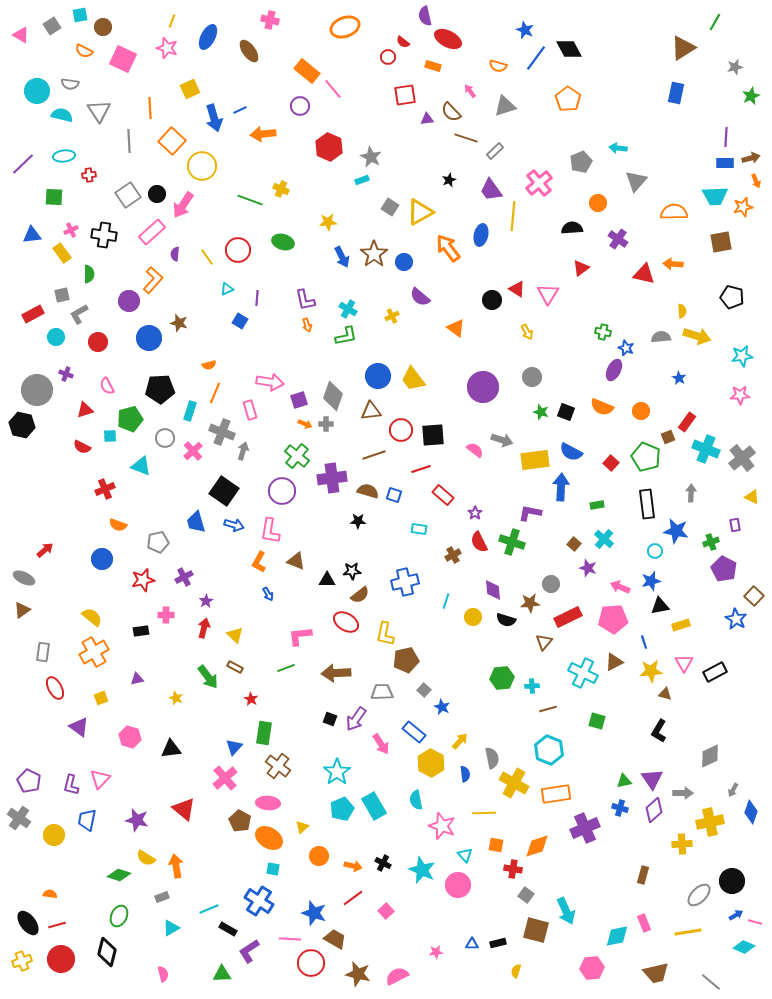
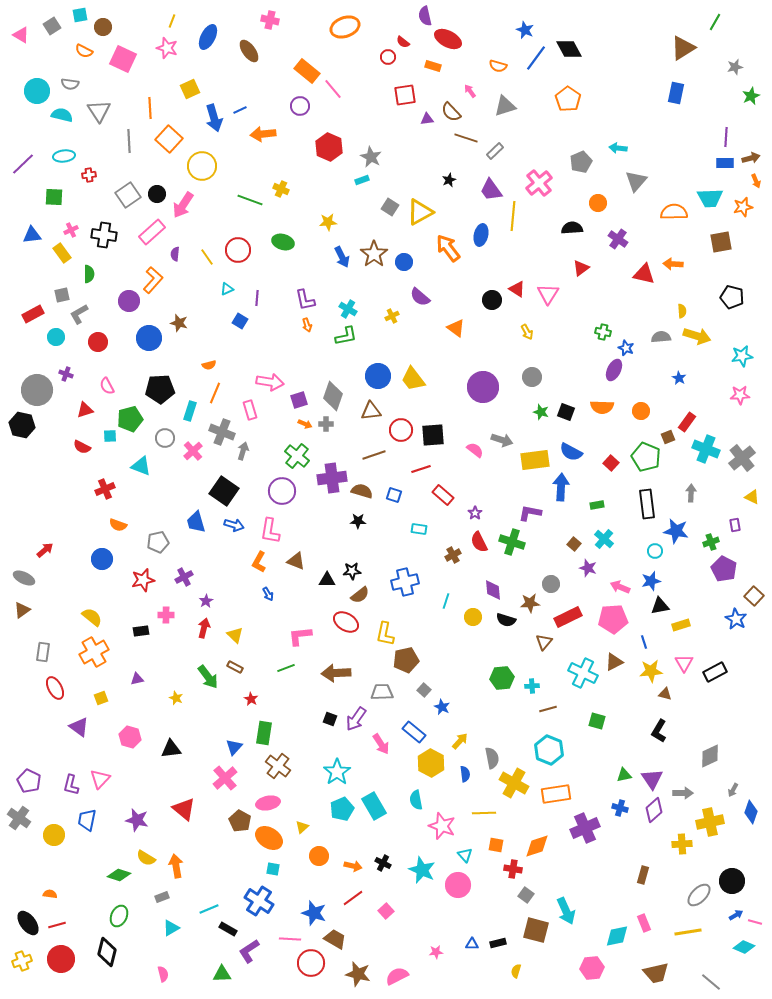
orange square at (172, 141): moved 3 px left, 2 px up
cyan trapezoid at (715, 196): moved 5 px left, 2 px down
orange semicircle at (602, 407): rotated 20 degrees counterclockwise
brown semicircle at (368, 491): moved 6 px left
green triangle at (624, 781): moved 6 px up
pink ellipse at (268, 803): rotated 15 degrees counterclockwise
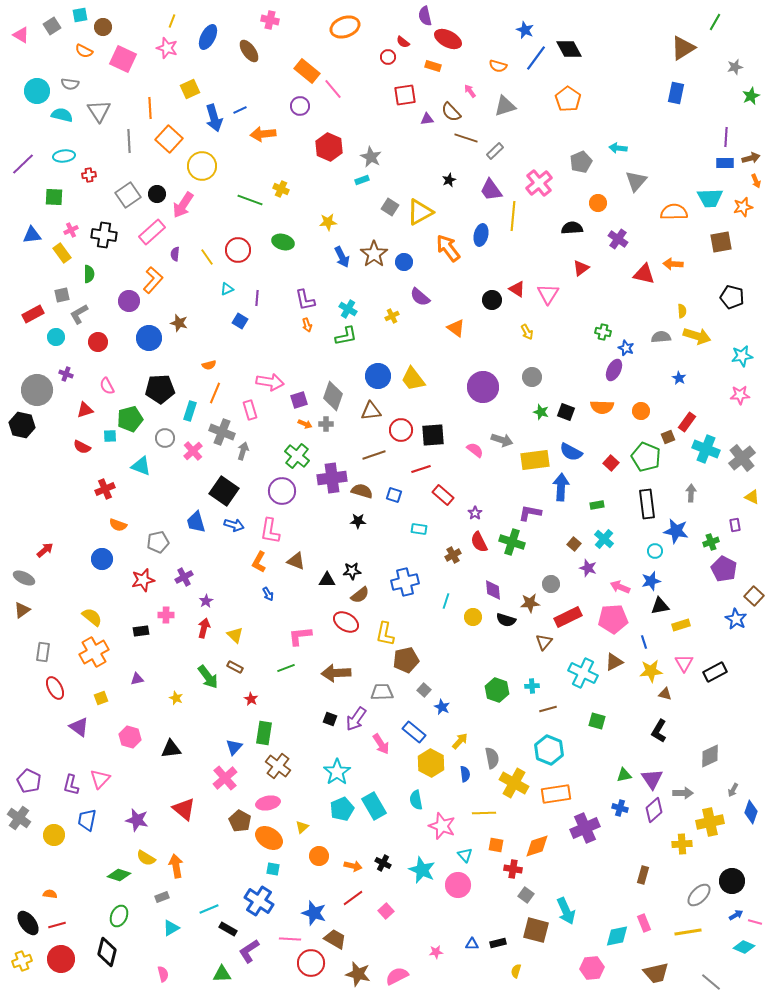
green hexagon at (502, 678): moved 5 px left, 12 px down; rotated 25 degrees clockwise
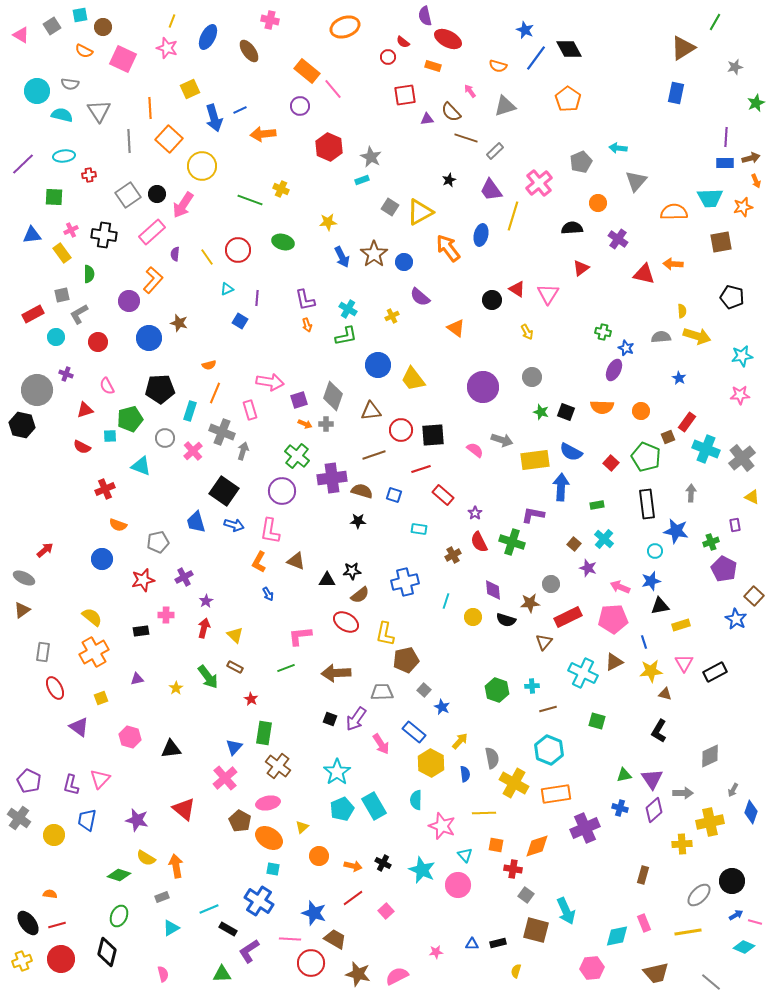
green star at (751, 96): moved 5 px right, 7 px down
yellow line at (513, 216): rotated 12 degrees clockwise
blue circle at (378, 376): moved 11 px up
purple L-shape at (530, 513): moved 3 px right, 2 px down
yellow star at (176, 698): moved 10 px up; rotated 16 degrees clockwise
cyan semicircle at (416, 800): rotated 12 degrees clockwise
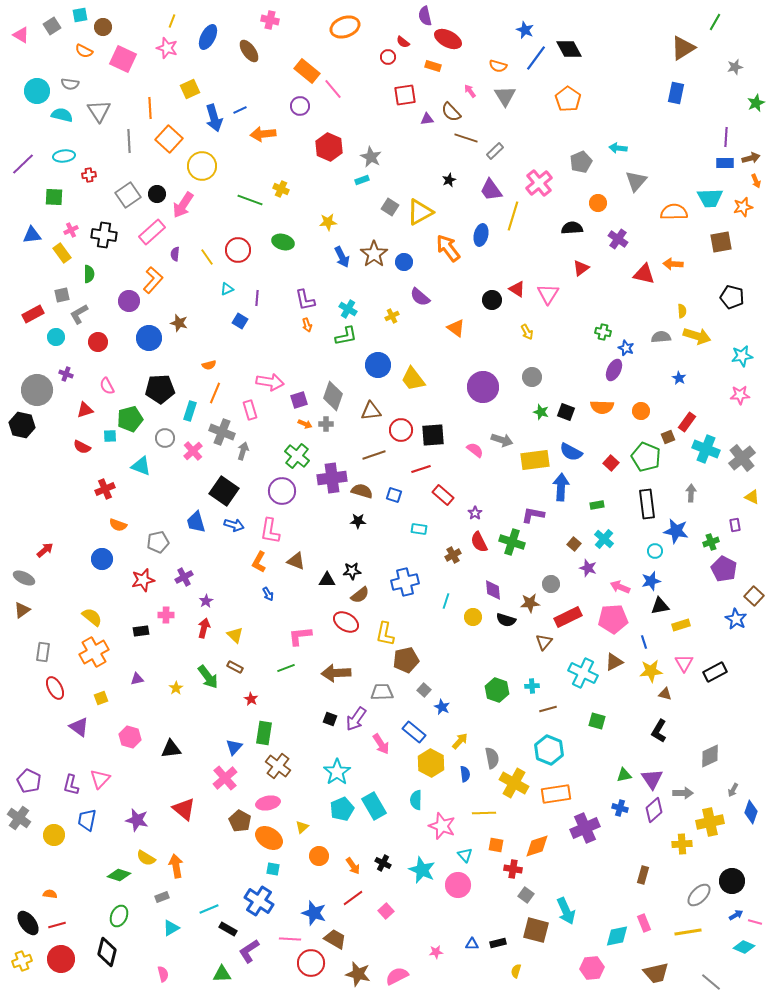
gray triangle at (505, 106): moved 10 px up; rotated 45 degrees counterclockwise
orange arrow at (353, 866): rotated 42 degrees clockwise
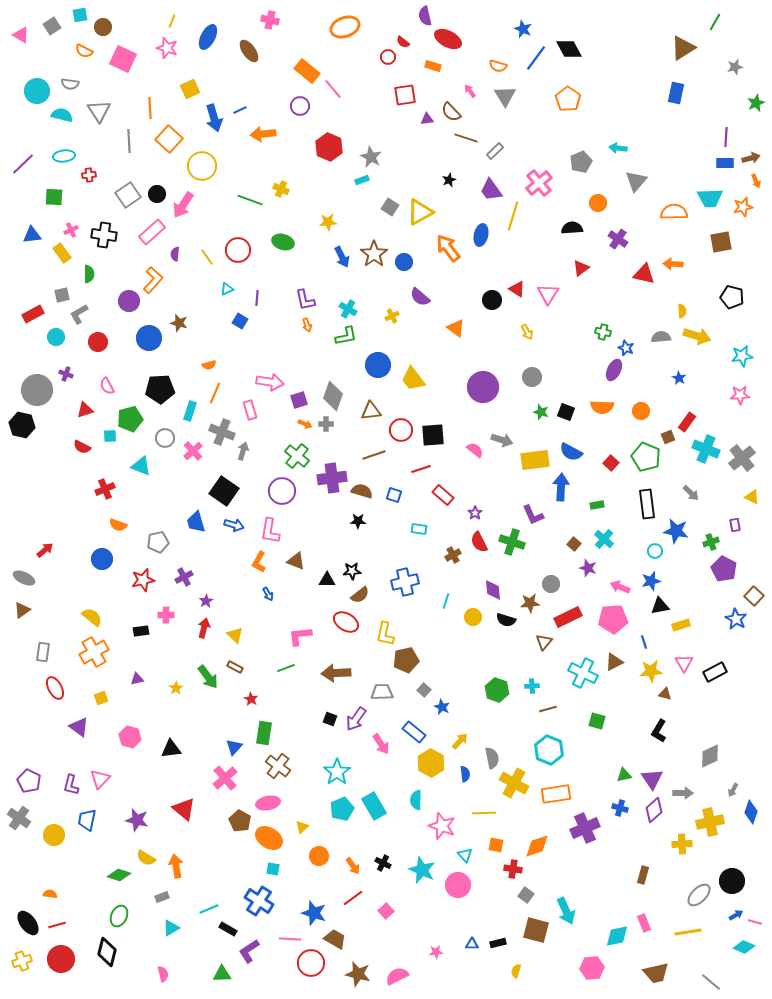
blue star at (525, 30): moved 2 px left, 1 px up
gray arrow at (691, 493): rotated 132 degrees clockwise
purple L-shape at (533, 515): rotated 125 degrees counterclockwise
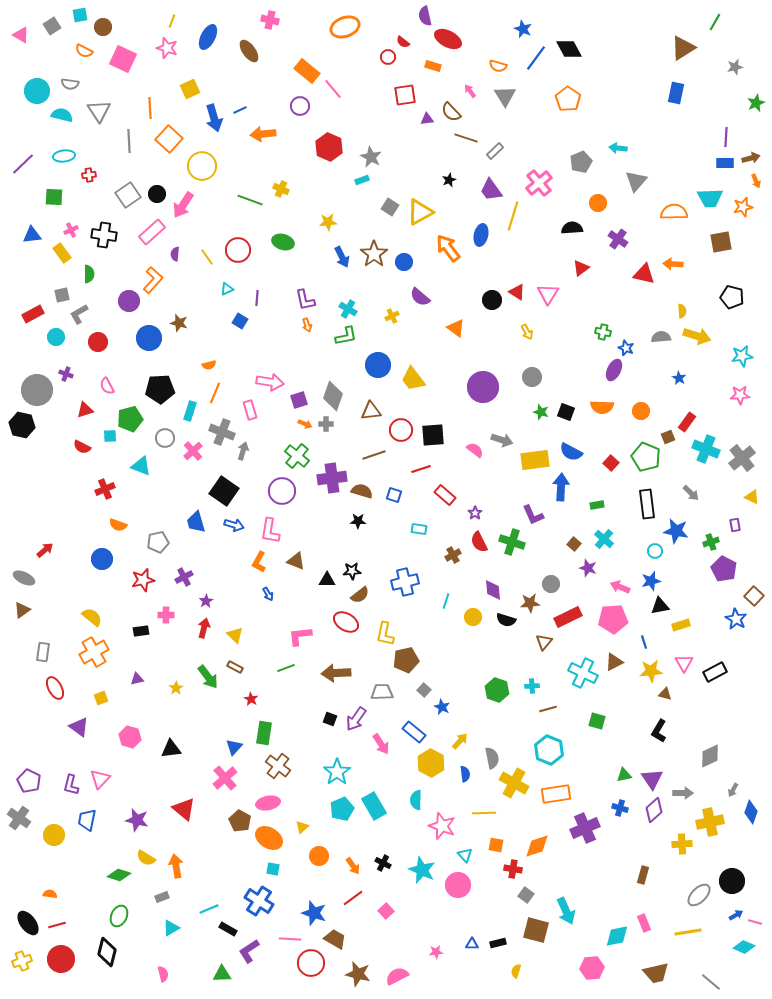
red triangle at (517, 289): moved 3 px down
red rectangle at (443, 495): moved 2 px right
